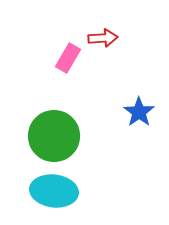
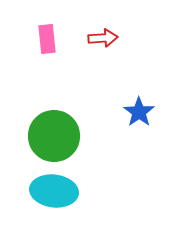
pink rectangle: moved 21 px left, 19 px up; rotated 36 degrees counterclockwise
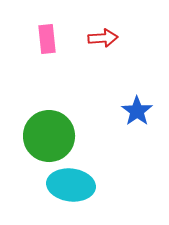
blue star: moved 2 px left, 1 px up
green circle: moved 5 px left
cyan ellipse: moved 17 px right, 6 px up
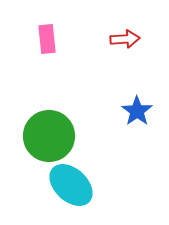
red arrow: moved 22 px right, 1 px down
cyan ellipse: rotated 36 degrees clockwise
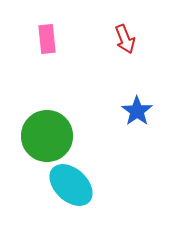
red arrow: rotated 72 degrees clockwise
green circle: moved 2 px left
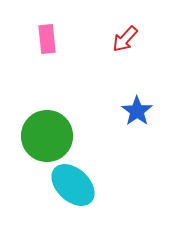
red arrow: rotated 64 degrees clockwise
cyan ellipse: moved 2 px right
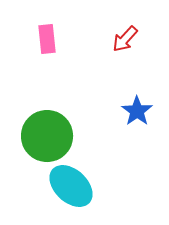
cyan ellipse: moved 2 px left, 1 px down
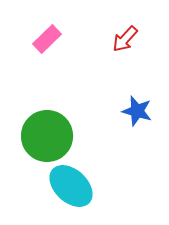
pink rectangle: rotated 52 degrees clockwise
blue star: rotated 20 degrees counterclockwise
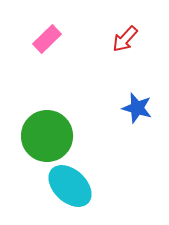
blue star: moved 3 px up
cyan ellipse: moved 1 px left
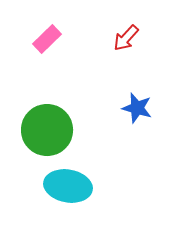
red arrow: moved 1 px right, 1 px up
green circle: moved 6 px up
cyan ellipse: moved 2 px left; rotated 33 degrees counterclockwise
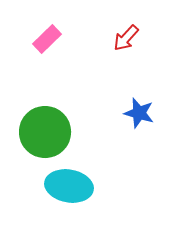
blue star: moved 2 px right, 5 px down
green circle: moved 2 px left, 2 px down
cyan ellipse: moved 1 px right
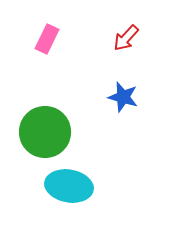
pink rectangle: rotated 20 degrees counterclockwise
blue star: moved 16 px left, 16 px up
